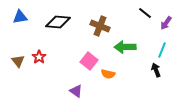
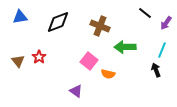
black diamond: rotated 25 degrees counterclockwise
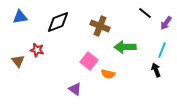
red star: moved 2 px left, 7 px up; rotated 24 degrees counterclockwise
purple triangle: moved 1 px left, 2 px up
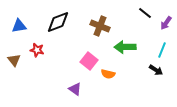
blue triangle: moved 1 px left, 9 px down
brown triangle: moved 4 px left, 1 px up
black arrow: rotated 144 degrees clockwise
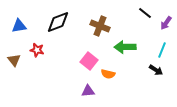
purple triangle: moved 13 px right, 2 px down; rotated 40 degrees counterclockwise
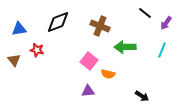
blue triangle: moved 3 px down
black arrow: moved 14 px left, 26 px down
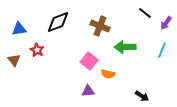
red star: rotated 16 degrees clockwise
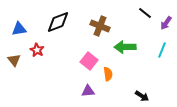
orange semicircle: rotated 112 degrees counterclockwise
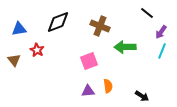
black line: moved 2 px right
purple arrow: moved 5 px left, 9 px down
cyan line: moved 1 px down
pink square: rotated 30 degrees clockwise
orange semicircle: moved 12 px down
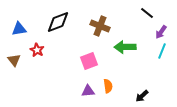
black arrow: rotated 104 degrees clockwise
